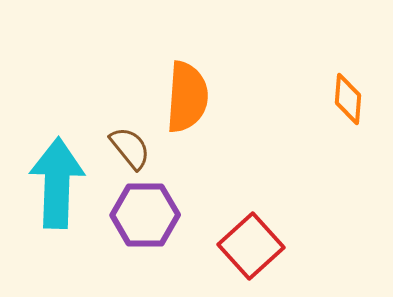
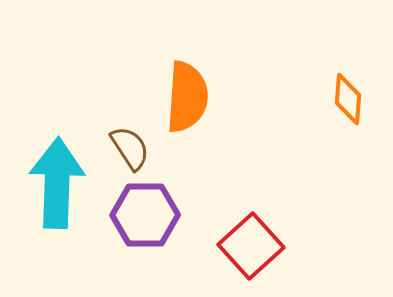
brown semicircle: rotated 6 degrees clockwise
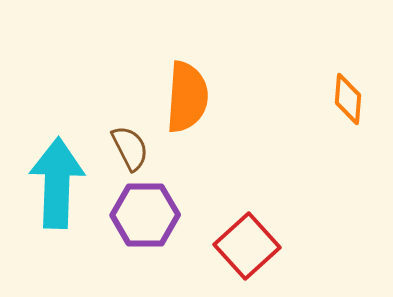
brown semicircle: rotated 6 degrees clockwise
red square: moved 4 px left
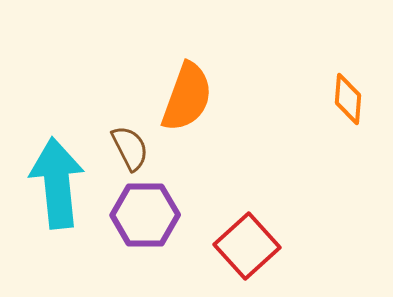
orange semicircle: rotated 16 degrees clockwise
cyan arrow: rotated 8 degrees counterclockwise
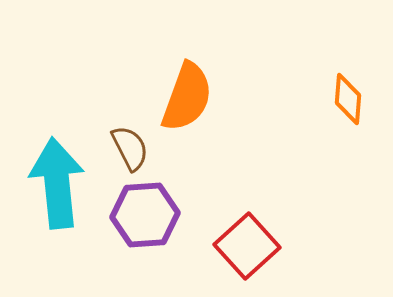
purple hexagon: rotated 4 degrees counterclockwise
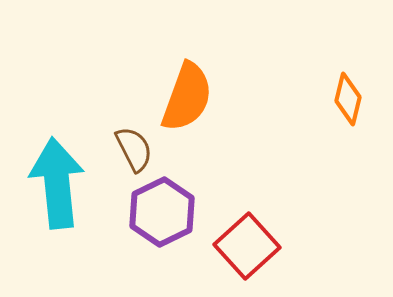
orange diamond: rotated 9 degrees clockwise
brown semicircle: moved 4 px right, 1 px down
purple hexagon: moved 17 px right, 3 px up; rotated 22 degrees counterclockwise
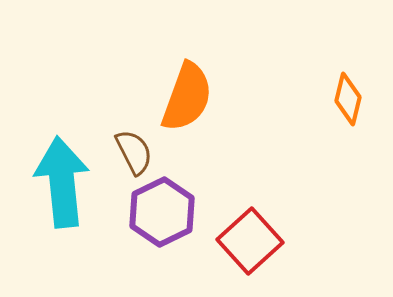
brown semicircle: moved 3 px down
cyan arrow: moved 5 px right, 1 px up
red square: moved 3 px right, 5 px up
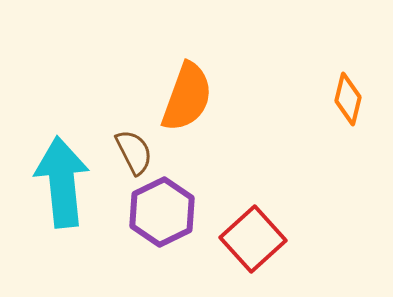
red square: moved 3 px right, 2 px up
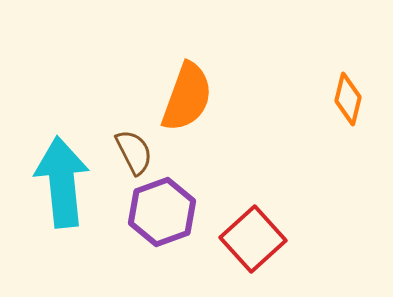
purple hexagon: rotated 6 degrees clockwise
